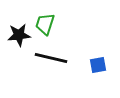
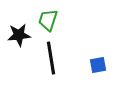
green trapezoid: moved 3 px right, 4 px up
black line: rotated 68 degrees clockwise
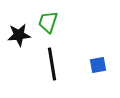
green trapezoid: moved 2 px down
black line: moved 1 px right, 6 px down
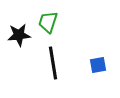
black line: moved 1 px right, 1 px up
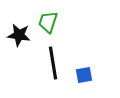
black star: rotated 15 degrees clockwise
blue square: moved 14 px left, 10 px down
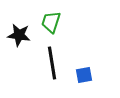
green trapezoid: moved 3 px right
black line: moved 1 px left
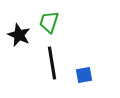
green trapezoid: moved 2 px left
black star: rotated 15 degrees clockwise
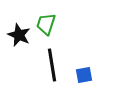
green trapezoid: moved 3 px left, 2 px down
black line: moved 2 px down
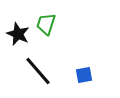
black star: moved 1 px left, 1 px up
black line: moved 14 px left, 6 px down; rotated 32 degrees counterclockwise
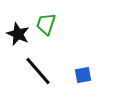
blue square: moved 1 px left
